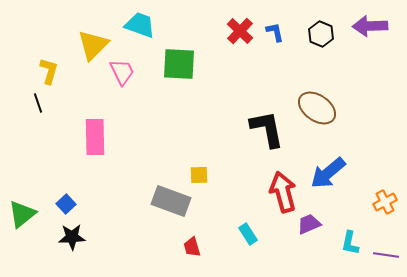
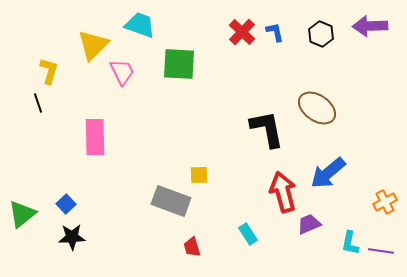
red cross: moved 2 px right, 1 px down
purple line: moved 5 px left, 4 px up
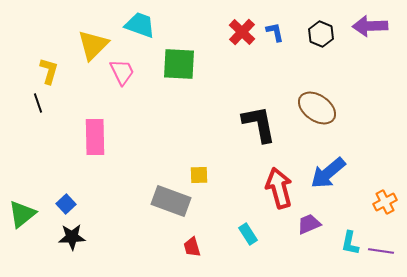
black L-shape: moved 8 px left, 5 px up
red arrow: moved 4 px left, 4 px up
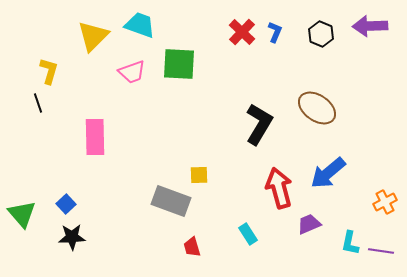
blue L-shape: rotated 35 degrees clockwise
yellow triangle: moved 9 px up
pink trapezoid: moved 10 px right; rotated 96 degrees clockwise
black L-shape: rotated 42 degrees clockwise
green triangle: rotated 32 degrees counterclockwise
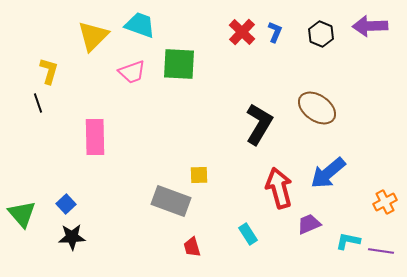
cyan L-shape: moved 2 px left, 2 px up; rotated 90 degrees clockwise
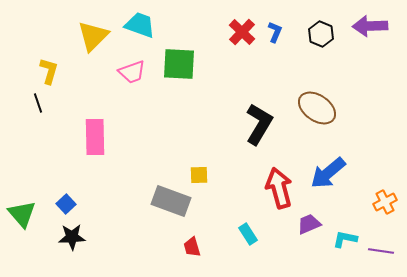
cyan L-shape: moved 3 px left, 2 px up
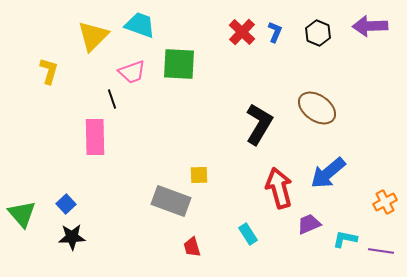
black hexagon: moved 3 px left, 1 px up
black line: moved 74 px right, 4 px up
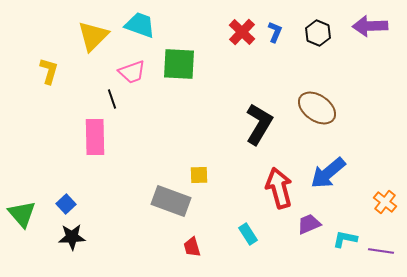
orange cross: rotated 25 degrees counterclockwise
